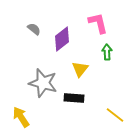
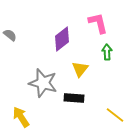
gray semicircle: moved 24 px left, 6 px down
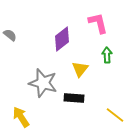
green arrow: moved 3 px down
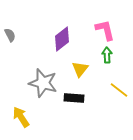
pink L-shape: moved 7 px right, 7 px down
gray semicircle: rotated 24 degrees clockwise
yellow line: moved 4 px right, 25 px up
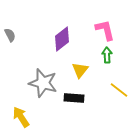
yellow triangle: moved 1 px down
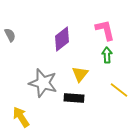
yellow triangle: moved 4 px down
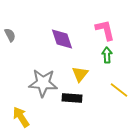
purple diamond: rotated 70 degrees counterclockwise
gray star: rotated 12 degrees counterclockwise
black rectangle: moved 2 px left
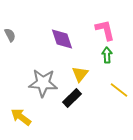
black rectangle: rotated 48 degrees counterclockwise
yellow arrow: rotated 20 degrees counterclockwise
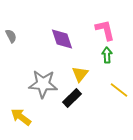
gray semicircle: moved 1 px right, 1 px down
gray star: moved 1 px down
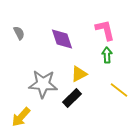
gray semicircle: moved 8 px right, 3 px up
yellow triangle: moved 1 px left; rotated 24 degrees clockwise
yellow arrow: rotated 85 degrees counterclockwise
